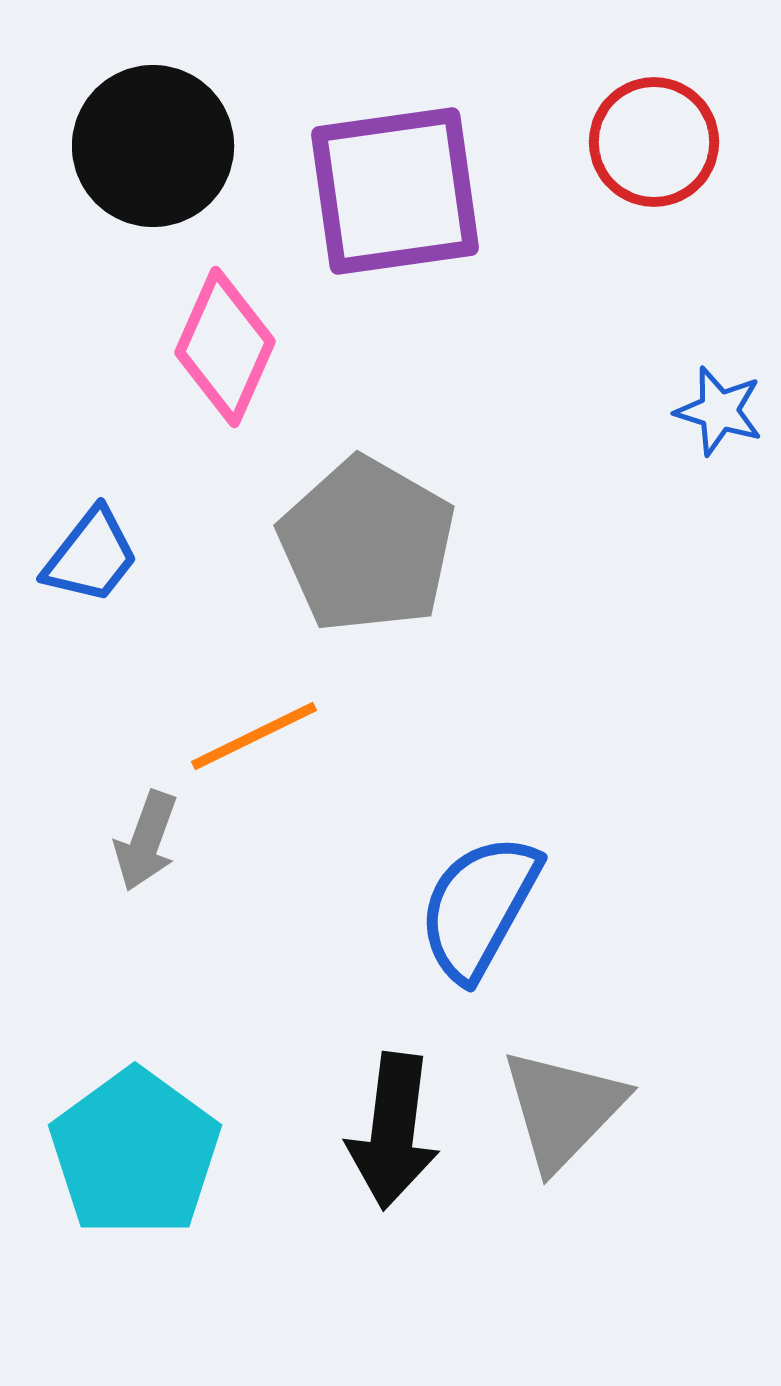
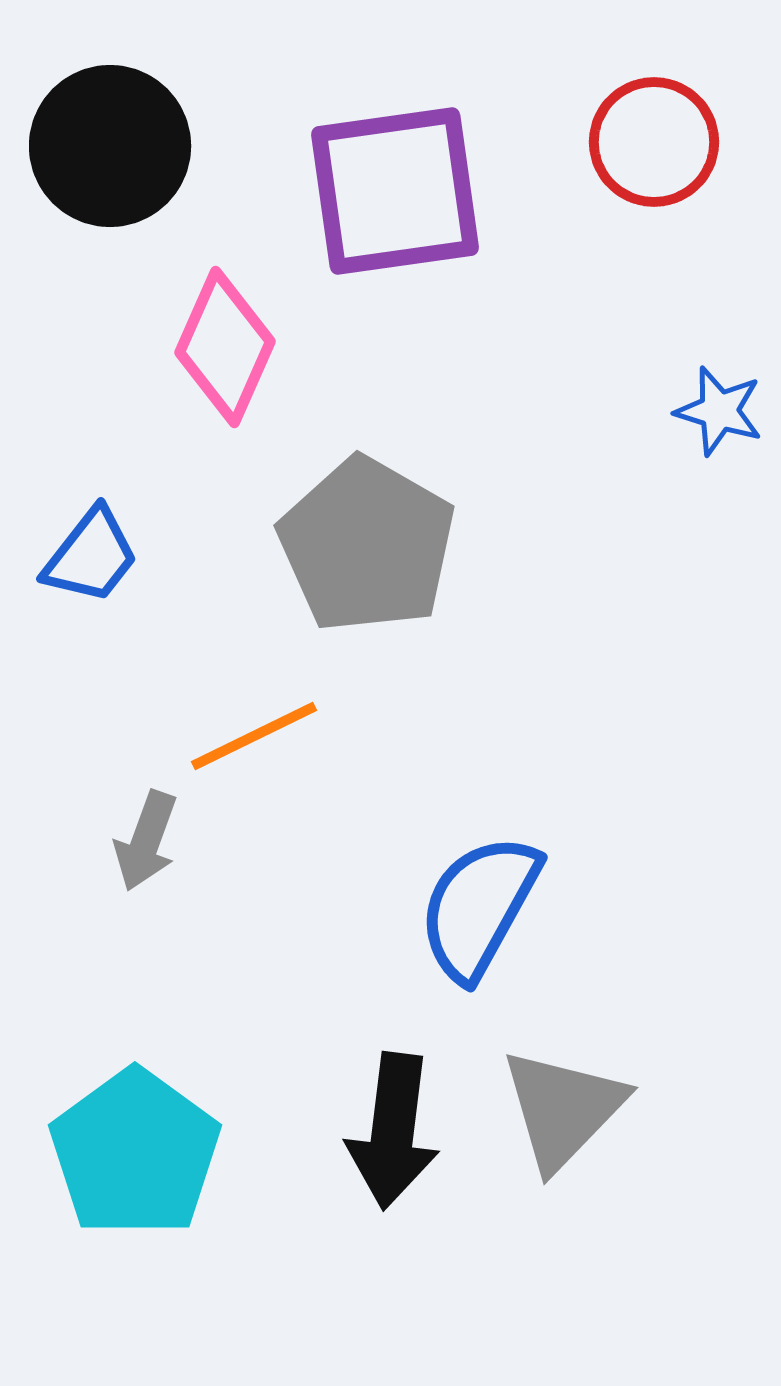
black circle: moved 43 px left
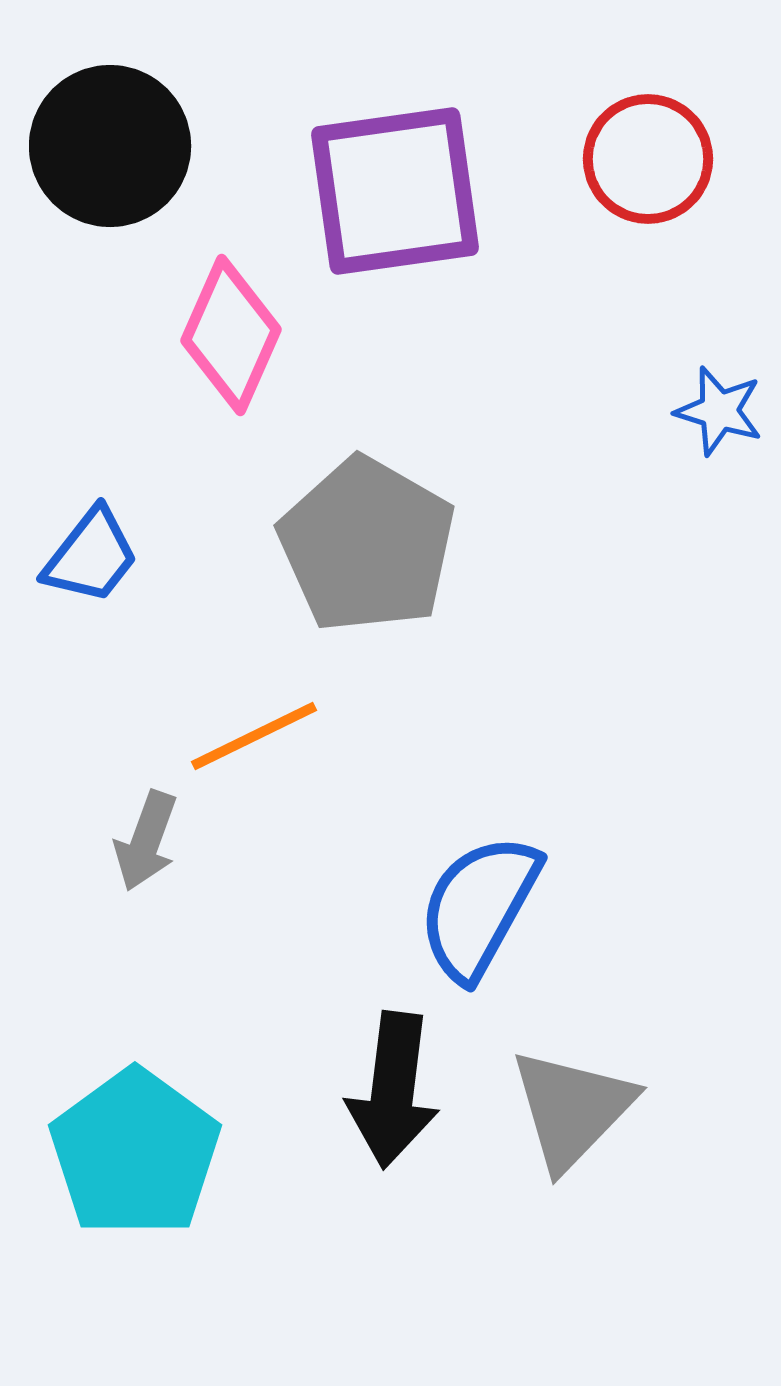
red circle: moved 6 px left, 17 px down
pink diamond: moved 6 px right, 12 px up
gray triangle: moved 9 px right
black arrow: moved 41 px up
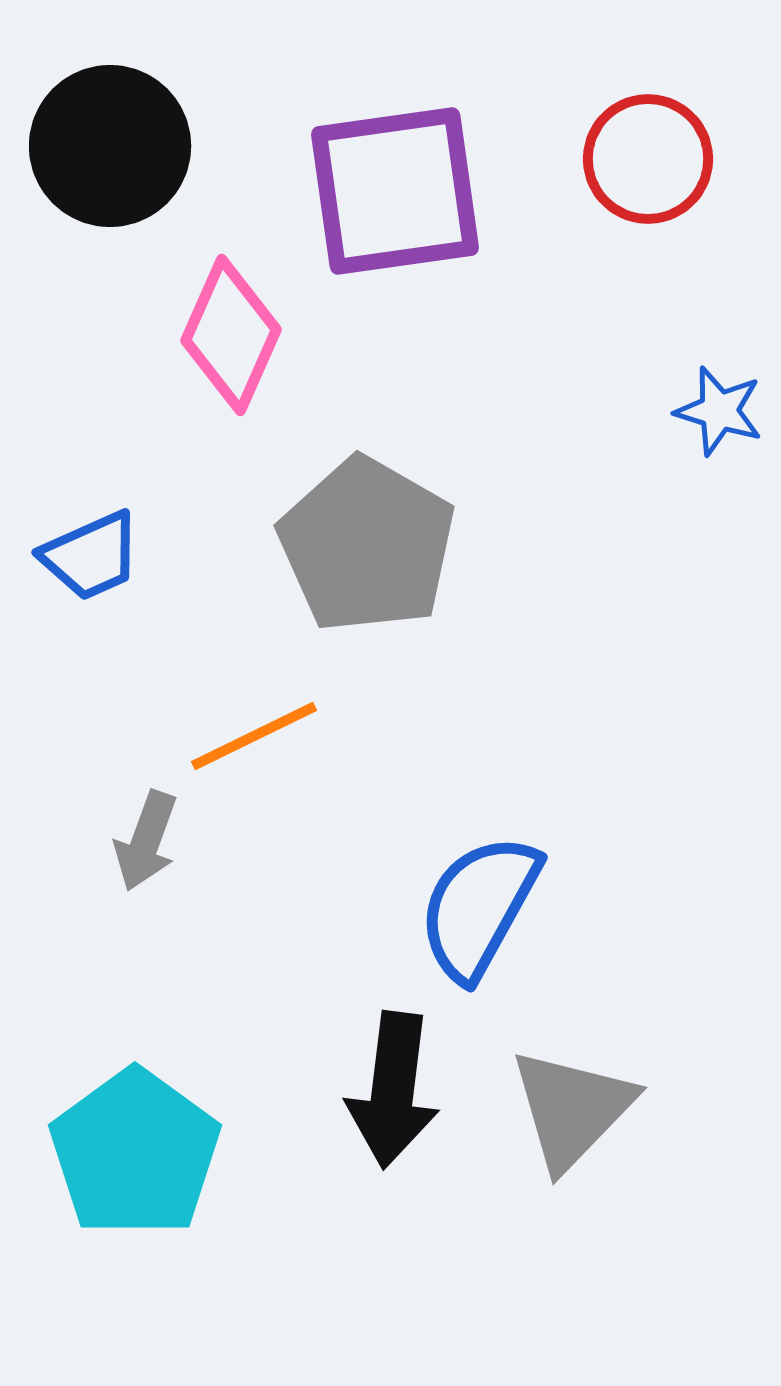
blue trapezoid: rotated 28 degrees clockwise
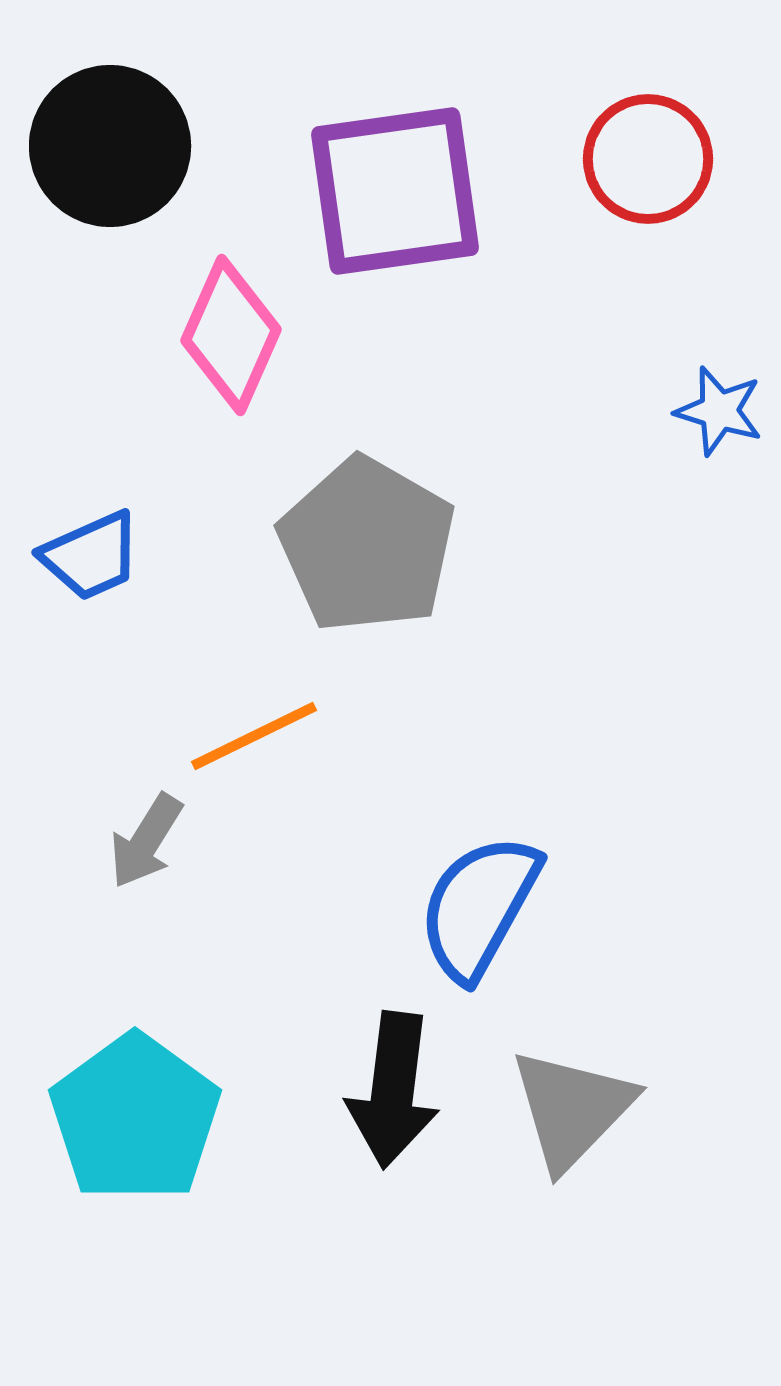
gray arrow: rotated 12 degrees clockwise
cyan pentagon: moved 35 px up
